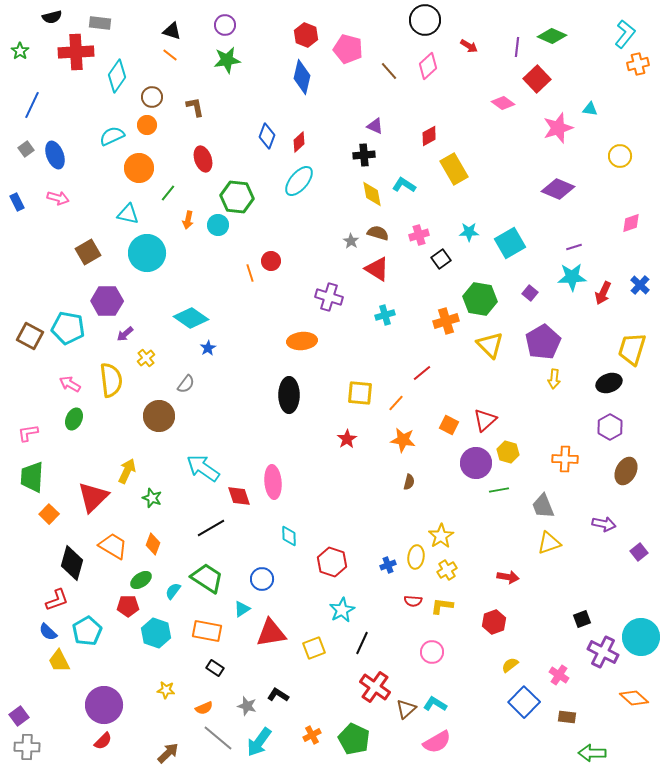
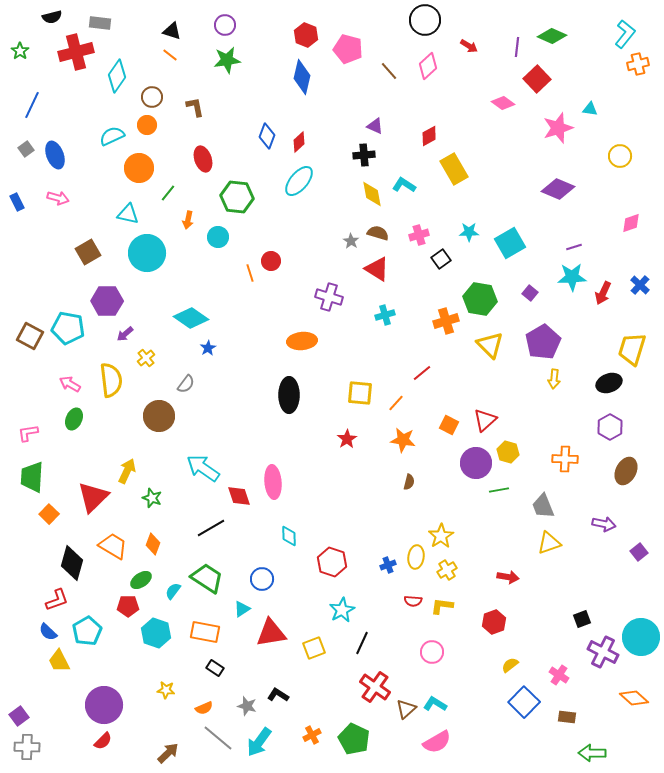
red cross at (76, 52): rotated 12 degrees counterclockwise
cyan circle at (218, 225): moved 12 px down
orange rectangle at (207, 631): moved 2 px left, 1 px down
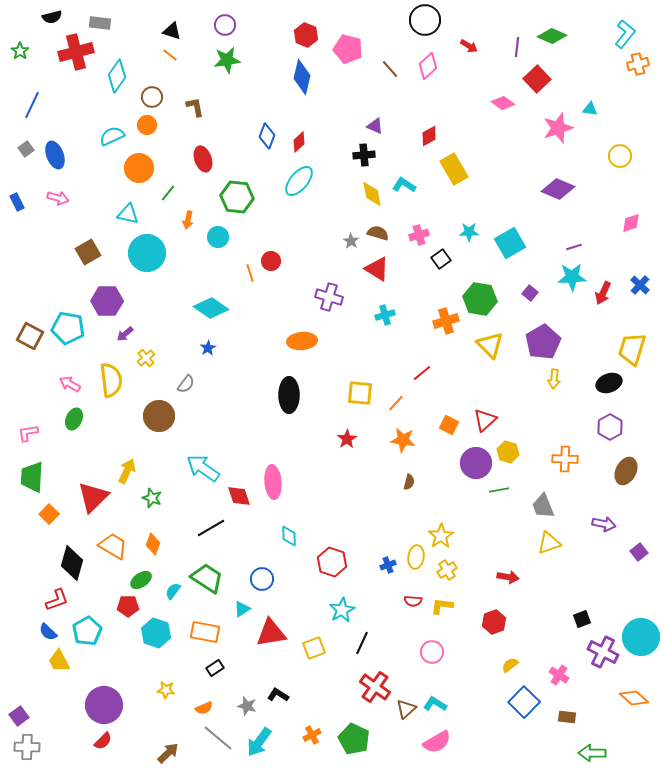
brown line at (389, 71): moved 1 px right, 2 px up
cyan diamond at (191, 318): moved 20 px right, 10 px up
black rectangle at (215, 668): rotated 66 degrees counterclockwise
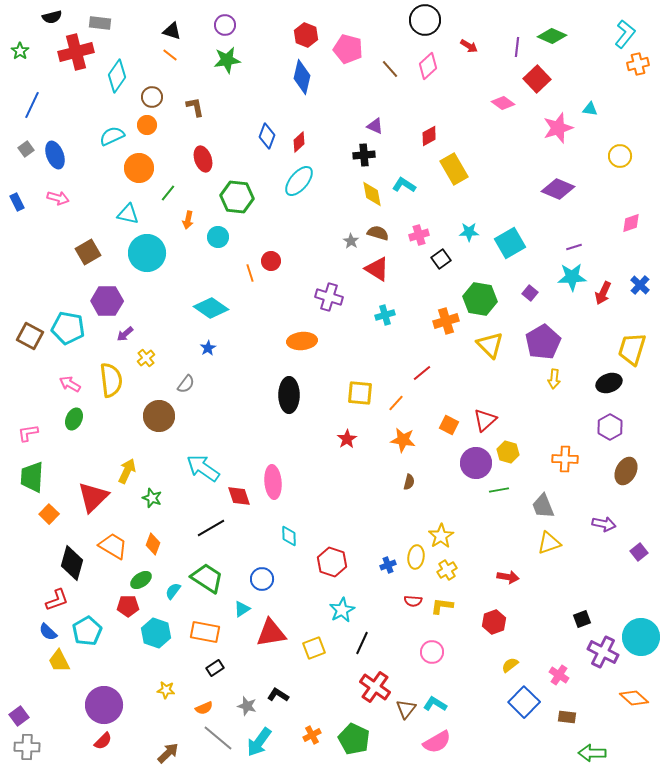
brown triangle at (406, 709): rotated 10 degrees counterclockwise
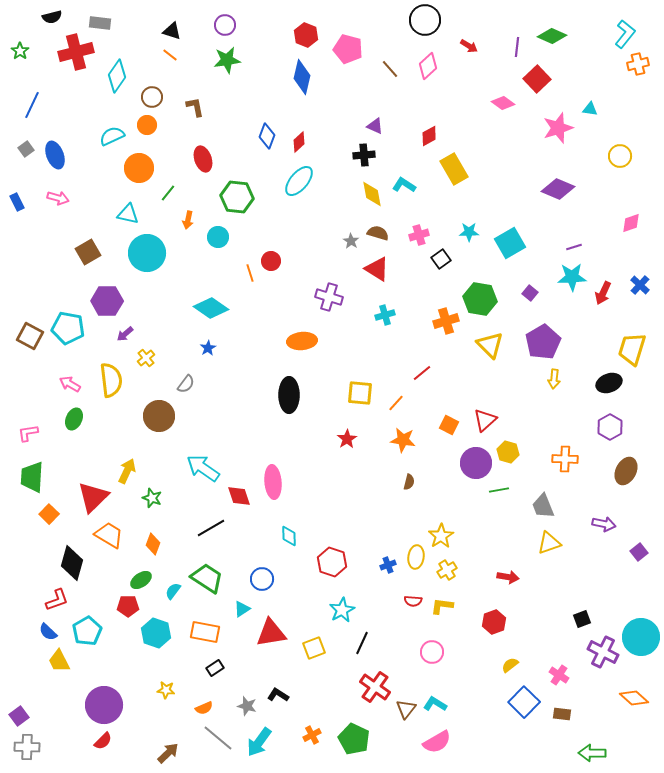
orange trapezoid at (113, 546): moved 4 px left, 11 px up
brown rectangle at (567, 717): moved 5 px left, 3 px up
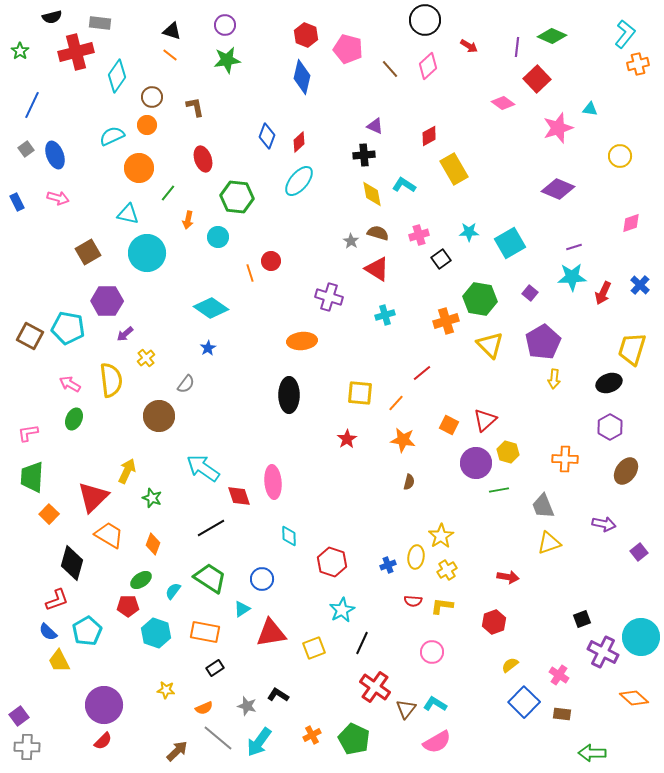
brown ellipse at (626, 471): rotated 8 degrees clockwise
green trapezoid at (207, 578): moved 3 px right
brown arrow at (168, 753): moved 9 px right, 2 px up
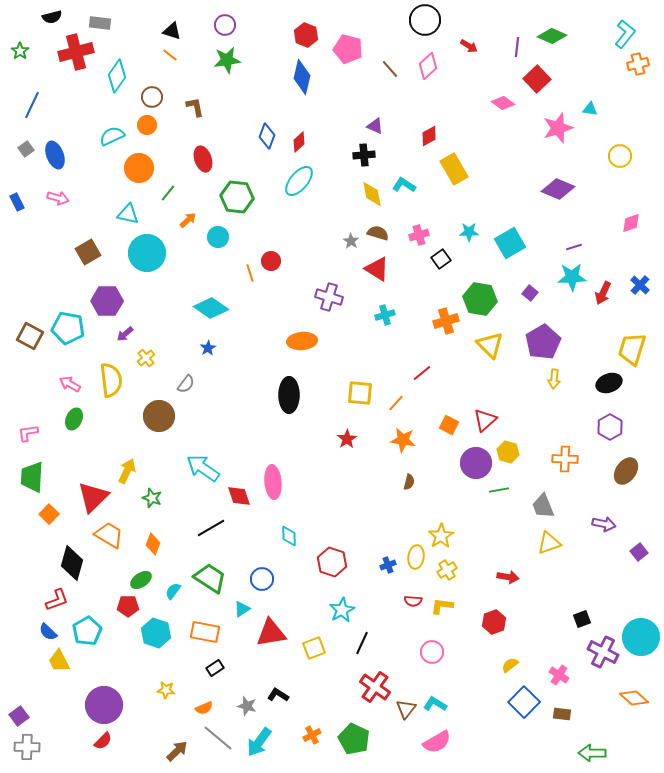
orange arrow at (188, 220): rotated 144 degrees counterclockwise
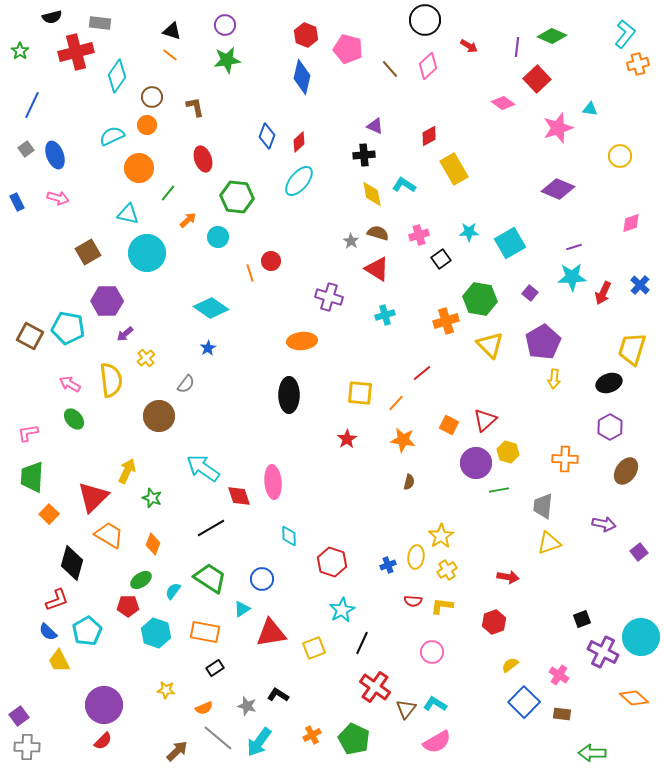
green ellipse at (74, 419): rotated 65 degrees counterclockwise
gray trapezoid at (543, 506): rotated 28 degrees clockwise
